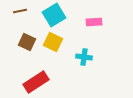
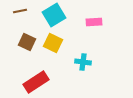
yellow square: moved 1 px down
cyan cross: moved 1 px left, 5 px down
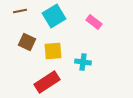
cyan square: moved 1 px down
pink rectangle: rotated 42 degrees clockwise
yellow square: moved 8 px down; rotated 30 degrees counterclockwise
red rectangle: moved 11 px right
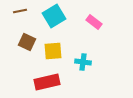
red rectangle: rotated 20 degrees clockwise
